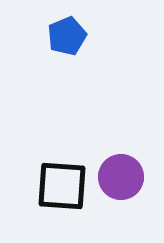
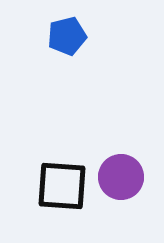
blue pentagon: rotated 9 degrees clockwise
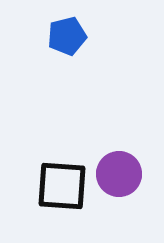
purple circle: moved 2 px left, 3 px up
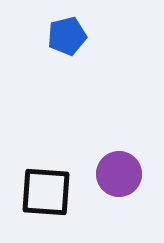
black square: moved 16 px left, 6 px down
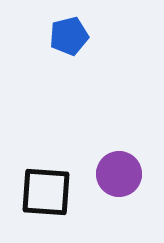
blue pentagon: moved 2 px right
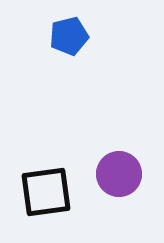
black square: rotated 12 degrees counterclockwise
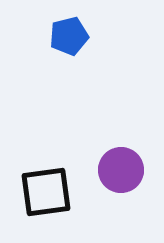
purple circle: moved 2 px right, 4 px up
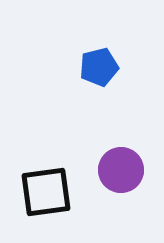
blue pentagon: moved 30 px right, 31 px down
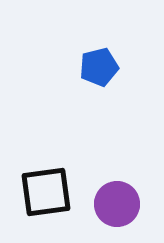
purple circle: moved 4 px left, 34 px down
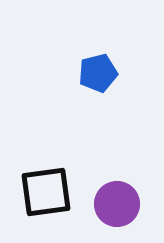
blue pentagon: moved 1 px left, 6 px down
